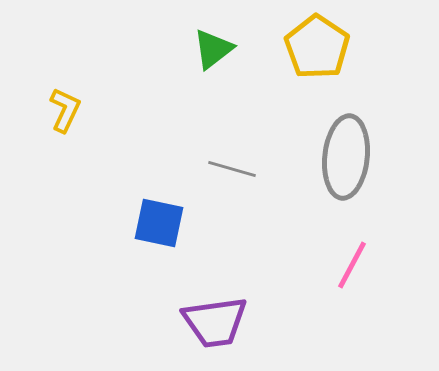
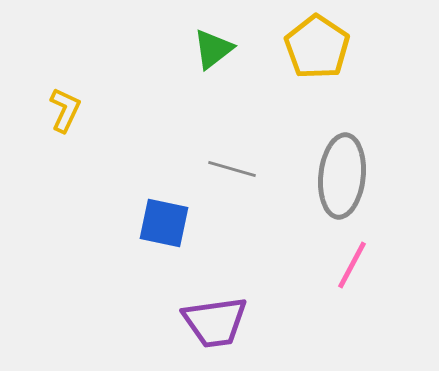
gray ellipse: moved 4 px left, 19 px down
blue square: moved 5 px right
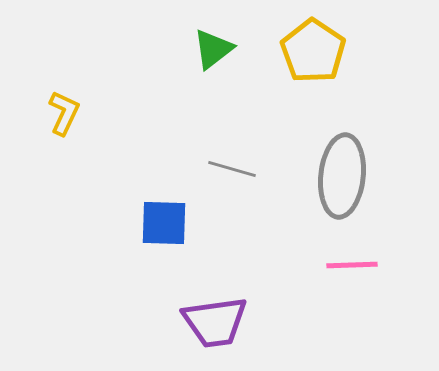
yellow pentagon: moved 4 px left, 4 px down
yellow L-shape: moved 1 px left, 3 px down
blue square: rotated 10 degrees counterclockwise
pink line: rotated 60 degrees clockwise
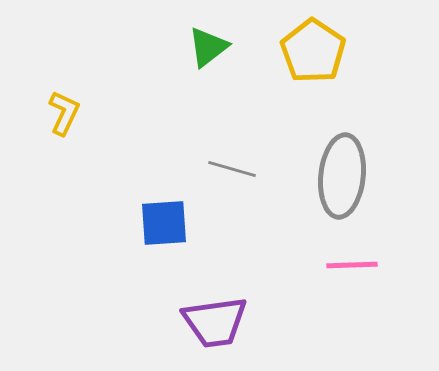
green triangle: moved 5 px left, 2 px up
blue square: rotated 6 degrees counterclockwise
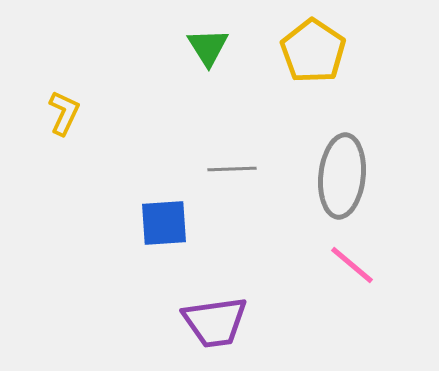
green triangle: rotated 24 degrees counterclockwise
gray line: rotated 18 degrees counterclockwise
pink line: rotated 42 degrees clockwise
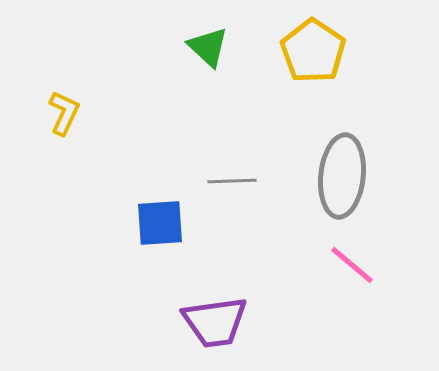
green triangle: rotated 15 degrees counterclockwise
gray line: moved 12 px down
blue square: moved 4 px left
